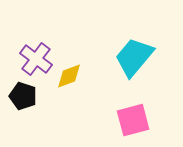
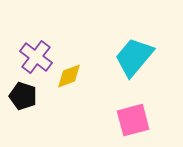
purple cross: moved 2 px up
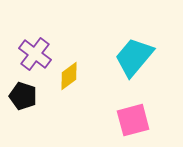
purple cross: moved 1 px left, 3 px up
yellow diamond: rotated 16 degrees counterclockwise
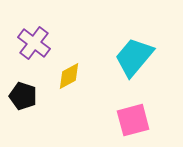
purple cross: moved 1 px left, 11 px up
yellow diamond: rotated 8 degrees clockwise
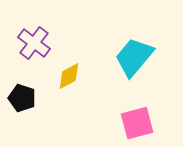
black pentagon: moved 1 px left, 2 px down
pink square: moved 4 px right, 3 px down
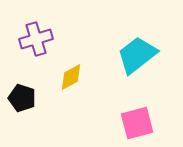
purple cross: moved 2 px right, 4 px up; rotated 36 degrees clockwise
cyan trapezoid: moved 3 px right, 2 px up; rotated 12 degrees clockwise
yellow diamond: moved 2 px right, 1 px down
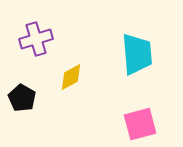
cyan trapezoid: moved 1 px up; rotated 123 degrees clockwise
black pentagon: rotated 12 degrees clockwise
pink square: moved 3 px right, 1 px down
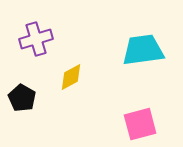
cyan trapezoid: moved 6 px right, 4 px up; rotated 93 degrees counterclockwise
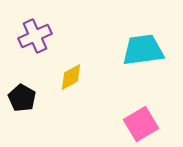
purple cross: moved 1 px left, 3 px up; rotated 8 degrees counterclockwise
pink square: moved 1 px right; rotated 16 degrees counterclockwise
